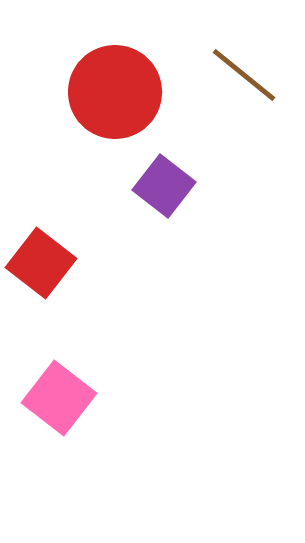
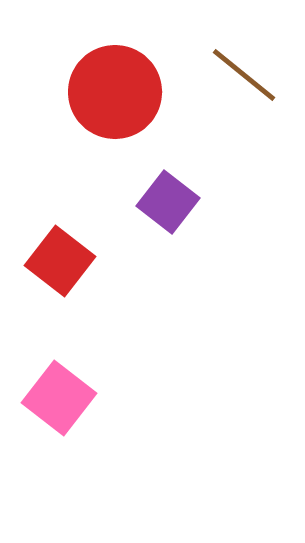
purple square: moved 4 px right, 16 px down
red square: moved 19 px right, 2 px up
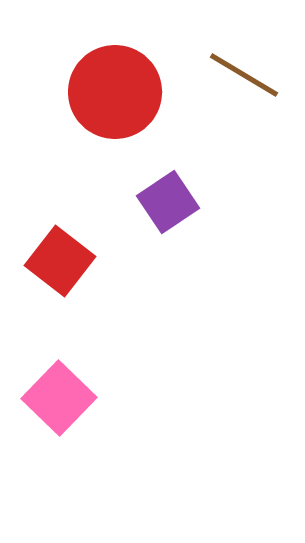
brown line: rotated 8 degrees counterclockwise
purple square: rotated 18 degrees clockwise
pink square: rotated 6 degrees clockwise
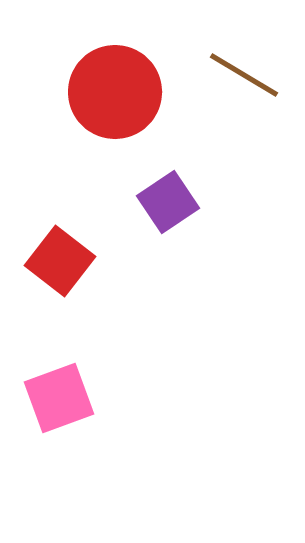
pink square: rotated 26 degrees clockwise
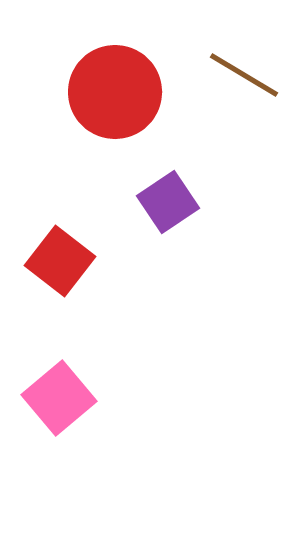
pink square: rotated 20 degrees counterclockwise
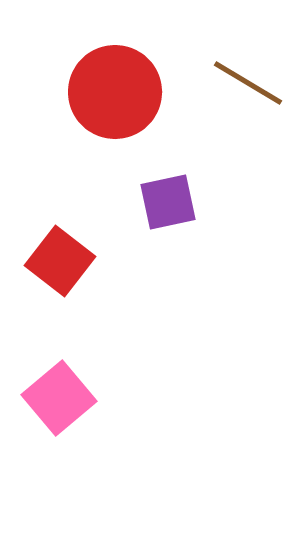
brown line: moved 4 px right, 8 px down
purple square: rotated 22 degrees clockwise
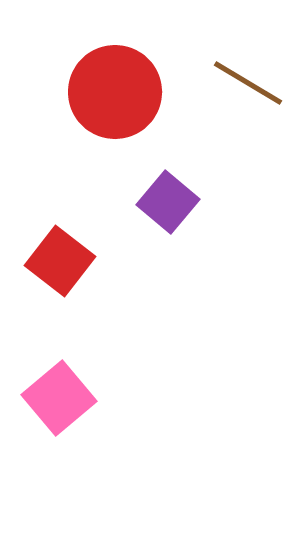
purple square: rotated 38 degrees counterclockwise
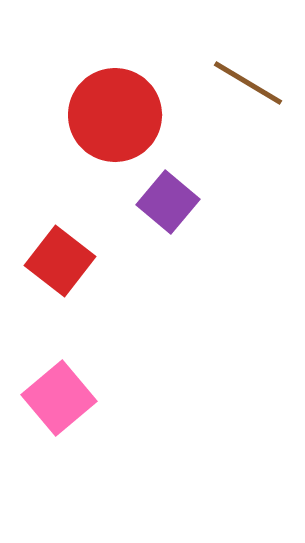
red circle: moved 23 px down
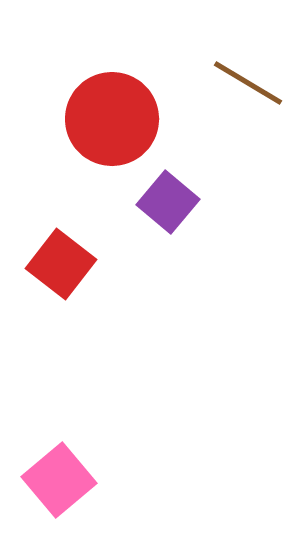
red circle: moved 3 px left, 4 px down
red square: moved 1 px right, 3 px down
pink square: moved 82 px down
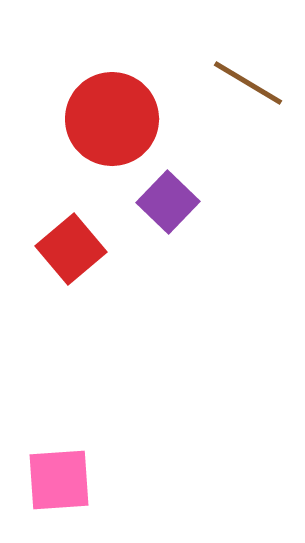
purple square: rotated 4 degrees clockwise
red square: moved 10 px right, 15 px up; rotated 12 degrees clockwise
pink square: rotated 36 degrees clockwise
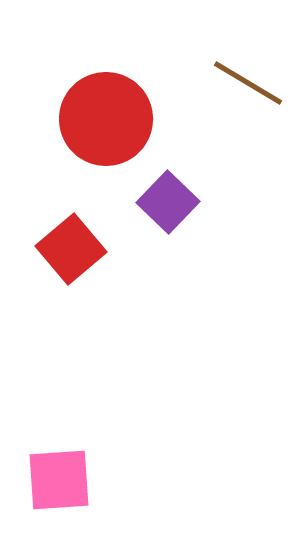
red circle: moved 6 px left
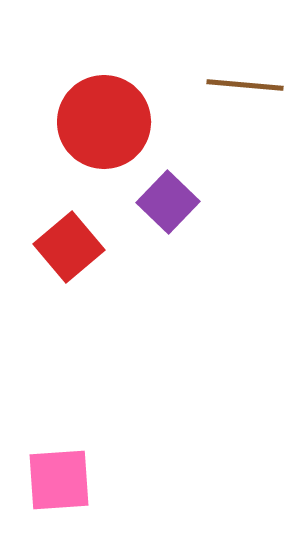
brown line: moved 3 px left, 2 px down; rotated 26 degrees counterclockwise
red circle: moved 2 px left, 3 px down
red square: moved 2 px left, 2 px up
